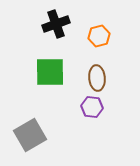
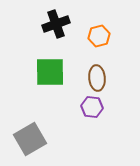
gray square: moved 4 px down
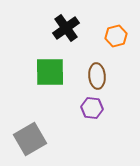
black cross: moved 10 px right, 4 px down; rotated 16 degrees counterclockwise
orange hexagon: moved 17 px right
brown ellipse: moved 2 px up
purple hexagon: moved 1 px down
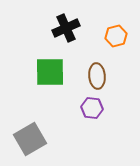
black cross: rotated 12 degrees clockwise
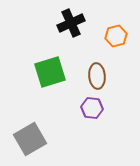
black cross: moved 5 px right, 5 px up
green square: rotated 16 degrees counterclockwise
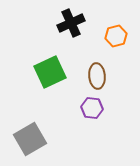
green square: rotated 8 degrees counterclockwise
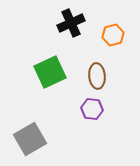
orange hexagon: moved 3 px left, 1 px up
purple hexagon: moved 1 px down
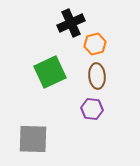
orange hexagon: moved 18 px left, 9 px down
gray square: moved 3 px right; rotated 32 degrees clockwise
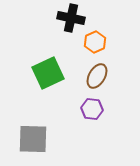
black cross: moved 5 px up; rotated 36 degrees clockwise
orange hexagon: moved 2 px up; rotated 10 degrees counterclockwise
green square: moved 2 px left, 1 px down
brown ellipse: rotated 35 degrees clockwise
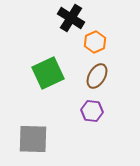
black cross: rotated 20 degrees clockwise
purple hexagon: moved 2 px down
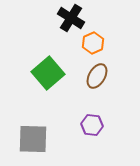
orange hexagon: moved 2 px left, 1 px down
green square: rotated 16 degrees counterclockwise
purple hexagon: moved 14 px down
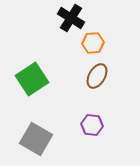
orange hexagon: rotated 20 degrees clockwise
green square: moved 16 px left, 6 px down; rotated 8 degrees clockwise
gray square: moved 3 px right; rotated 28 degrees clockwise
